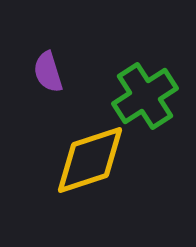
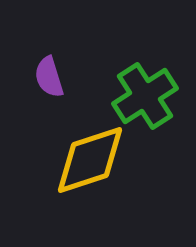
purple semicircle: moved 1 px right, 5 px down
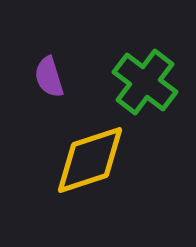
green cross: moved 14 px up; rotated 20 degrees counterclockwise
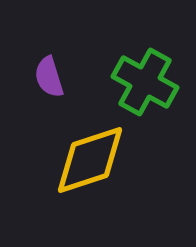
green cross: rotated 8 degrees counterclockwise
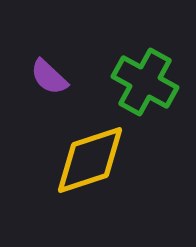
purple semicircle: rotated 30 degrees counterclockwise
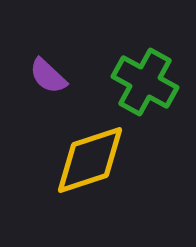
purple semicircle: moved 1 px left, 1 px up
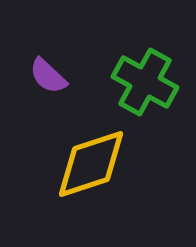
yellow diamond: moved 1 px right, 4 px down
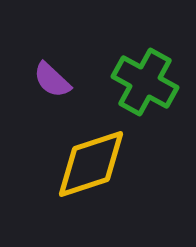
purple semicircle: moved 4 px right, 4 px down
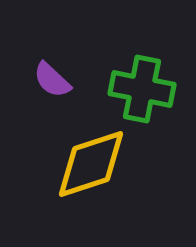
green cross: moved 3 px left, 7 px down; rotated 18 degrees counterclockwise
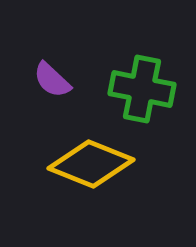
yellow diamond: rotated 40 degrees clockwise
